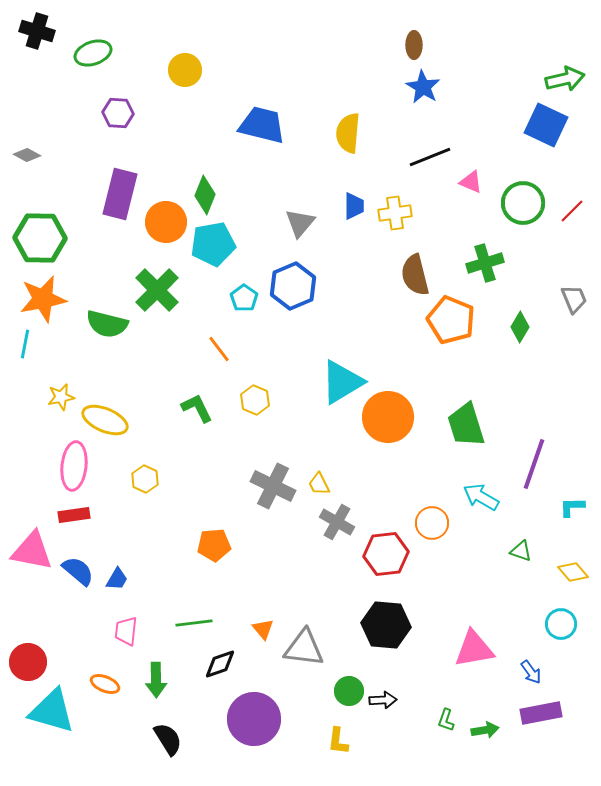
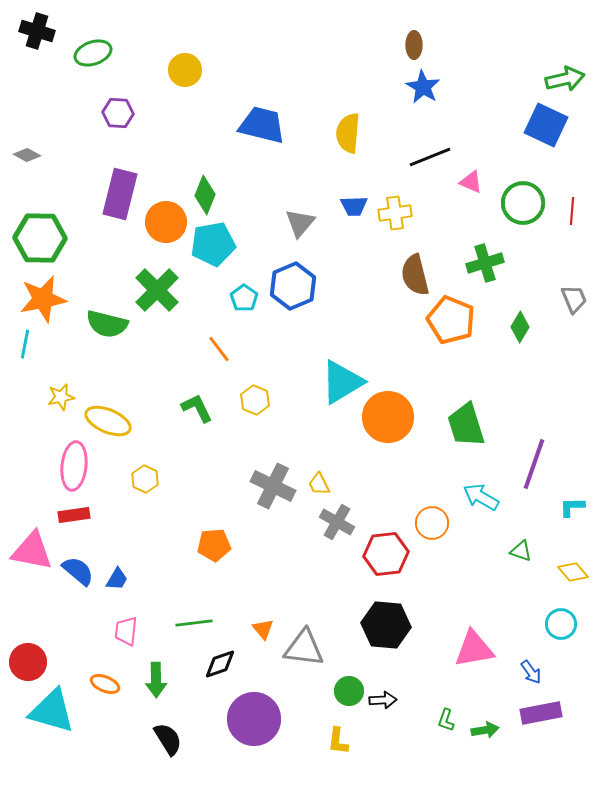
blue trapezoid at (354, 206): rotated 88 degrees clockwise
red line at (572, 211): rotated 40 degrees counterclockwise
yellow ellipse at (105, 420): moved 3 px right, 1 px down
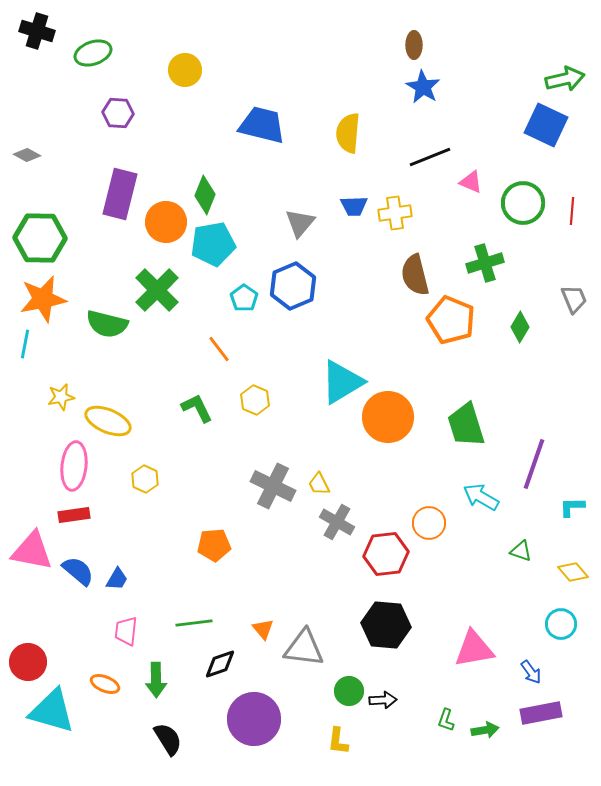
orange circle at (432, 523): moved 3 px left
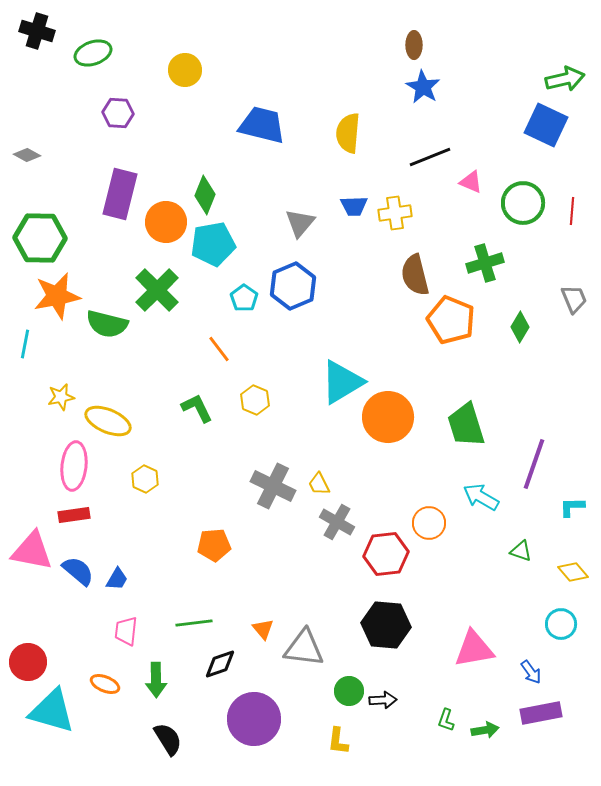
orange star at (43, 299): moved 14 px right, 3 px up
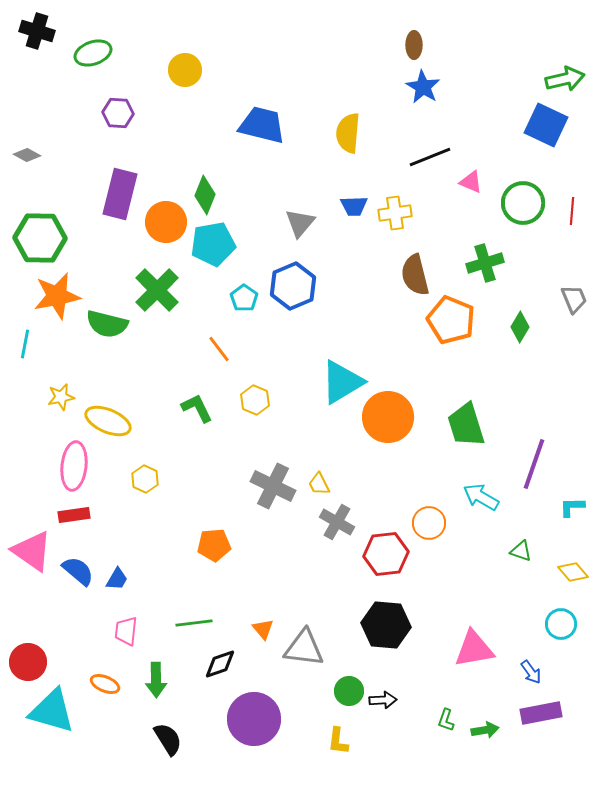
pink triangle at (32, 551): rotated 24 degrees clockwise
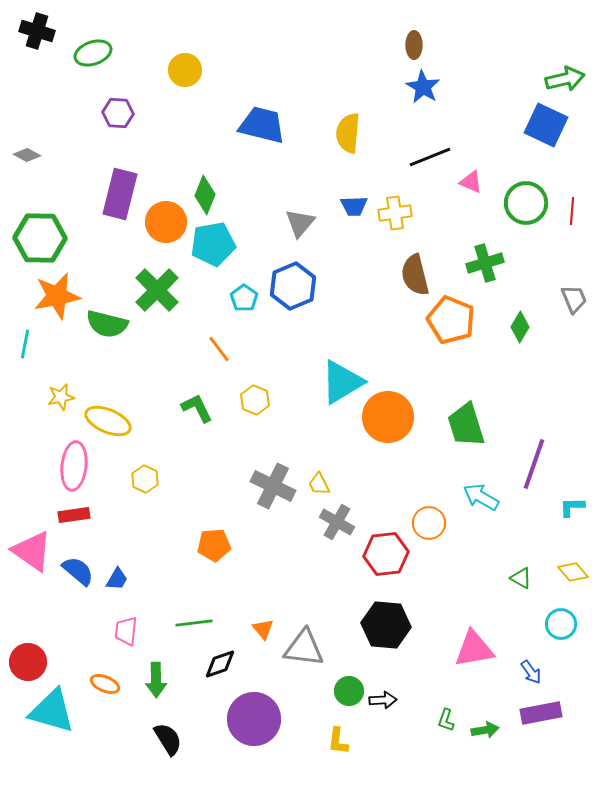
green circle at (523, 203): moved 3 px right
green triangle at (521, 551): moved 27 px down; rotated 10 degrees clockwise
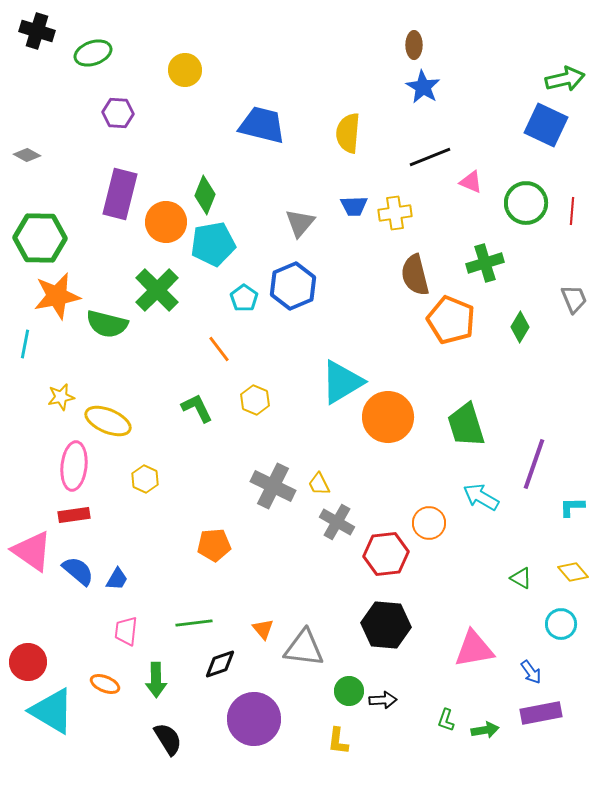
cyan triangle at (52, 711): rotated 15 degrees clockwise
